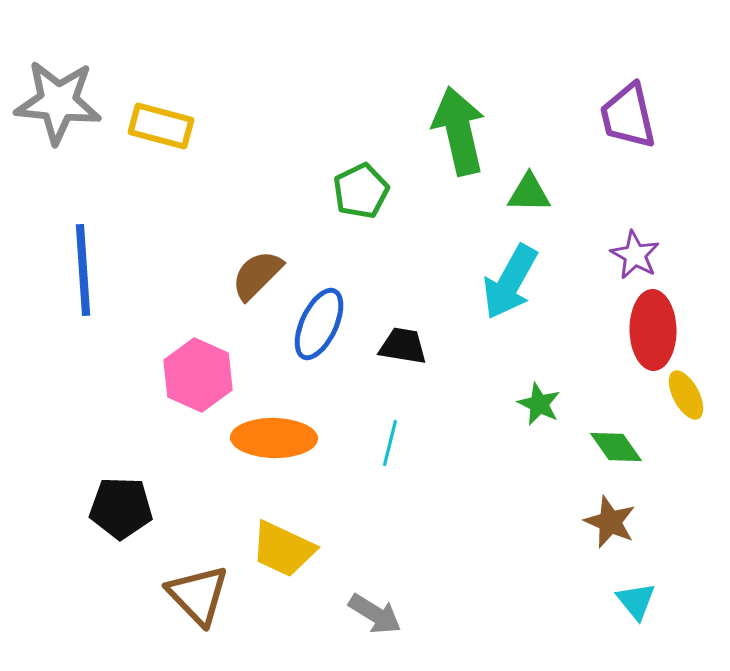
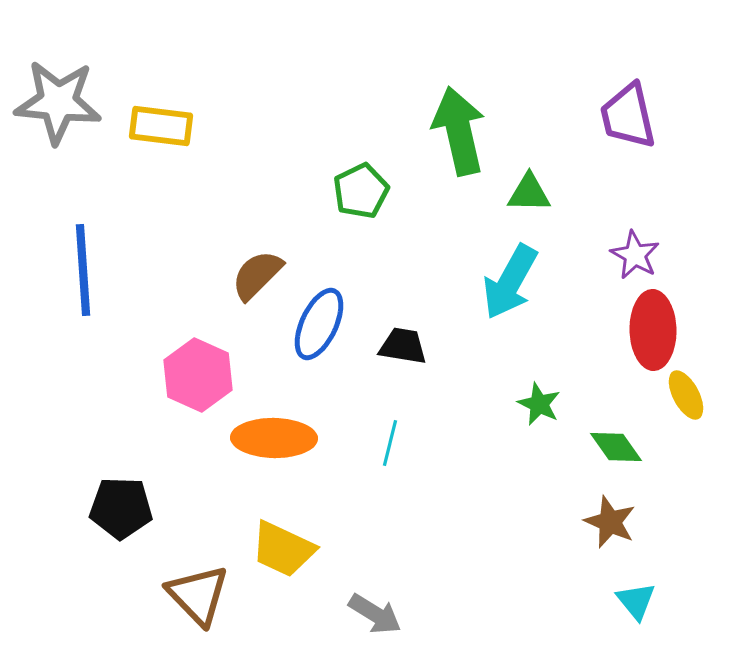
yellow rectangle: rotated 8 degrees counterclockwise
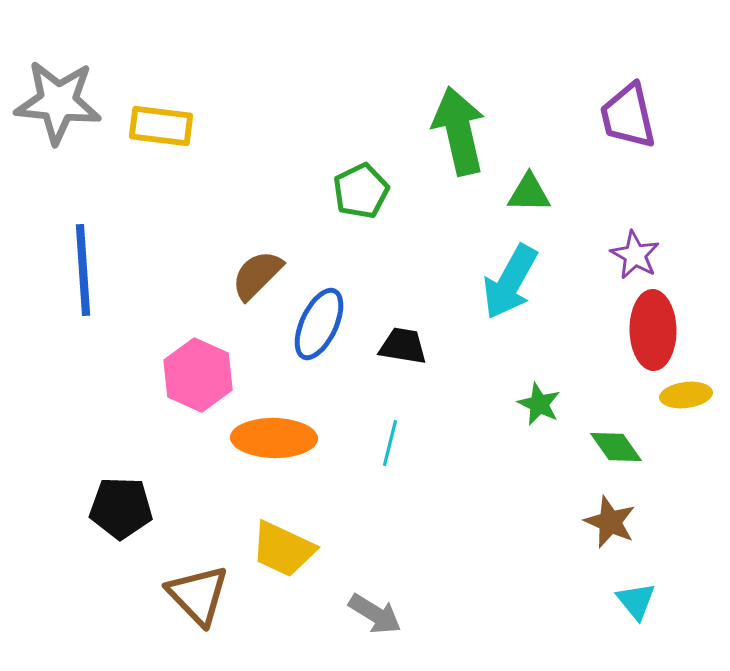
yellow ellipse: rotated 69 degrees counterclockwise
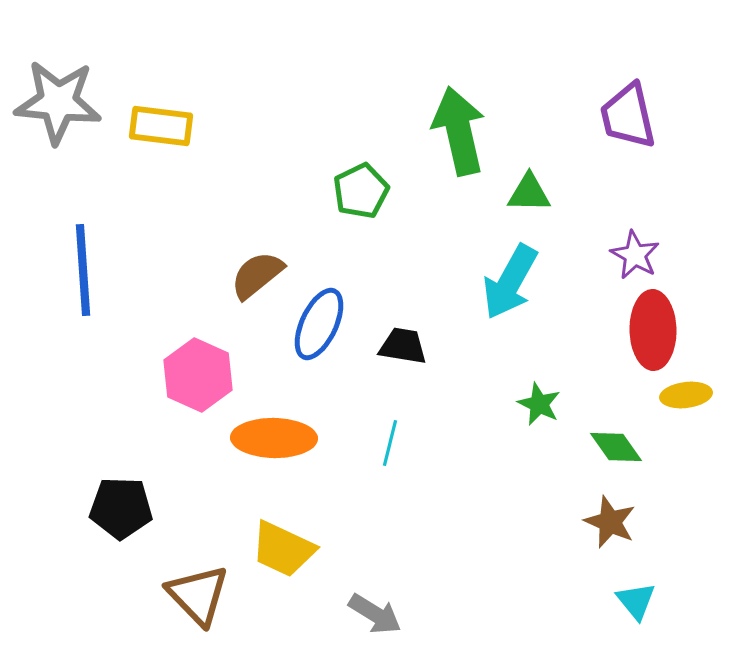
brown semicircle: rotated 6 degrees clockwise
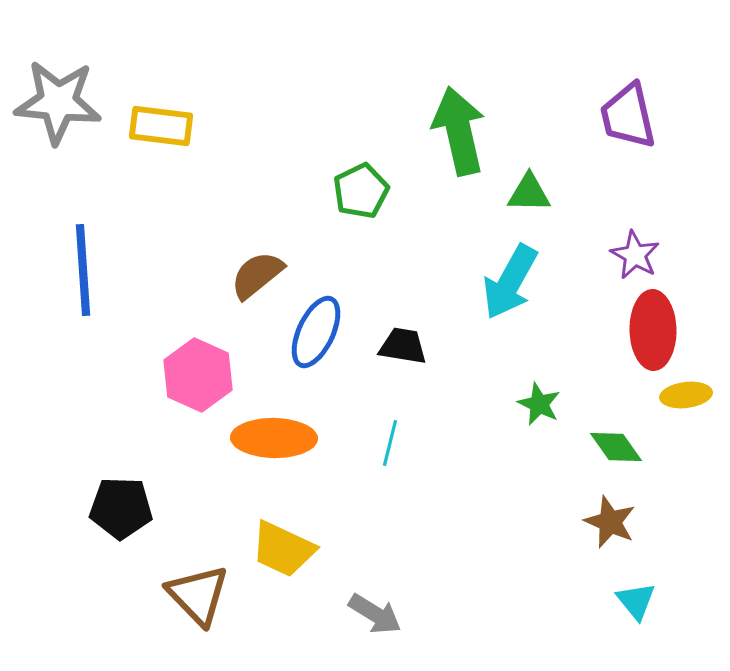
blue ellipse: moved 3 px left, 8 px down
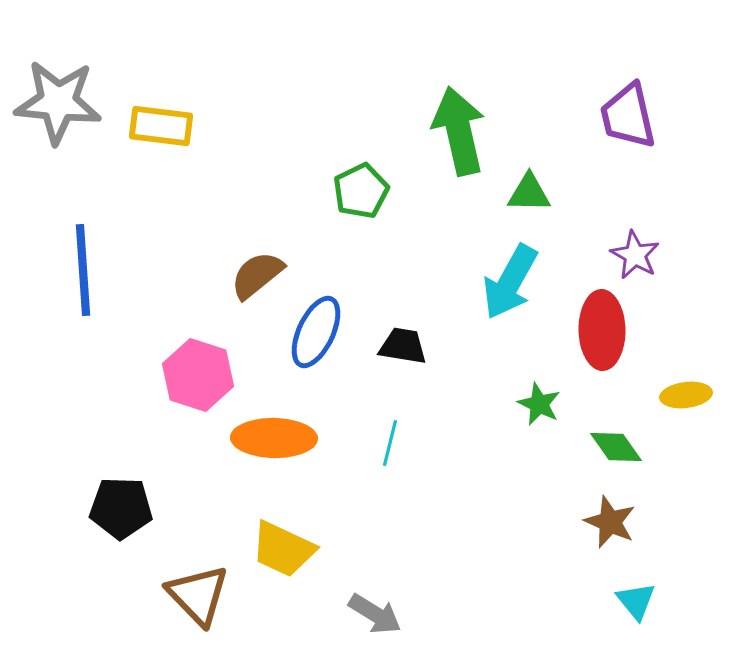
red ellipse: moved 51 px left
pink hexagon: rotated 6 degrees counterclockwise
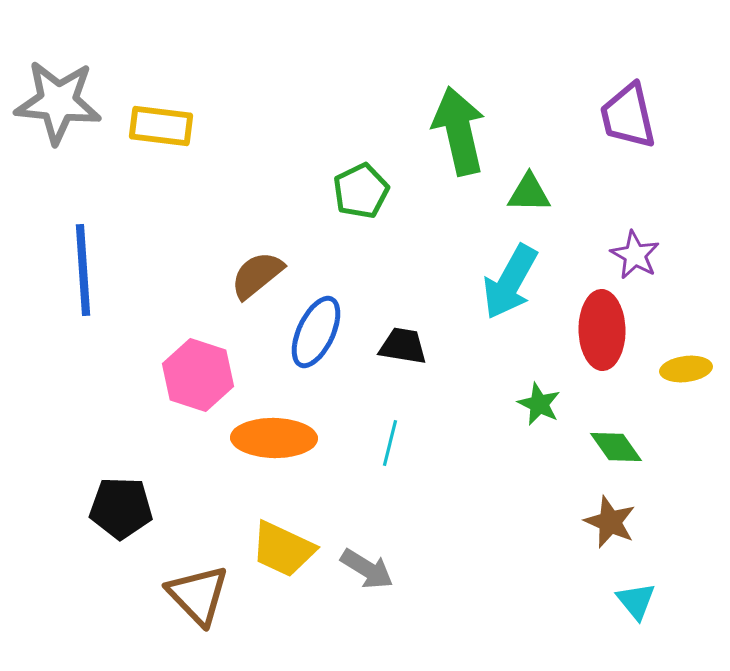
yellow ellipse: moved 26 px up
gray arrow: moved 8 px left, 45 px up
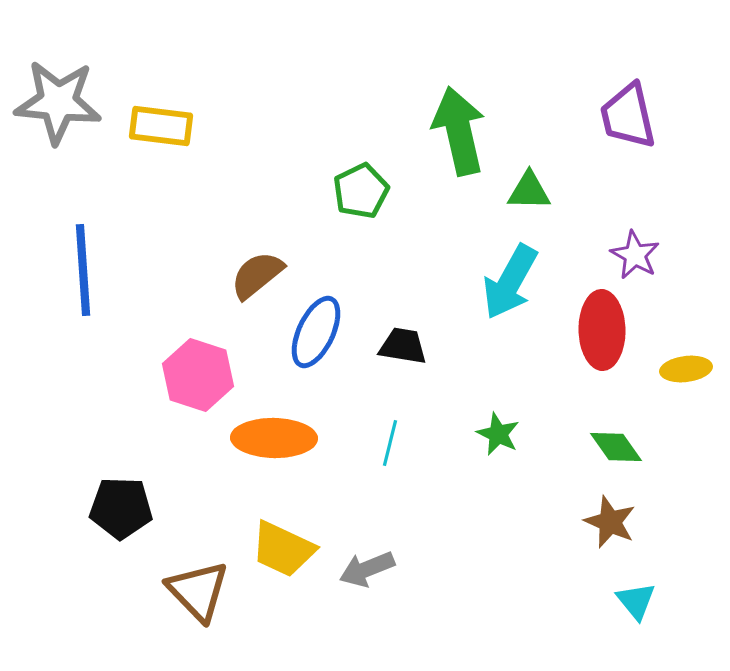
green triangle: moved 2 px up
green star: moved 41 px left, 30 px down
gray arrow: rotated 126 degrees clockwise
brown triangle: moved 4 px up
